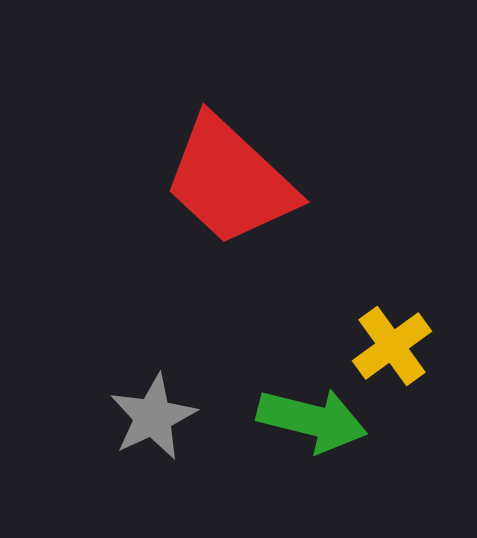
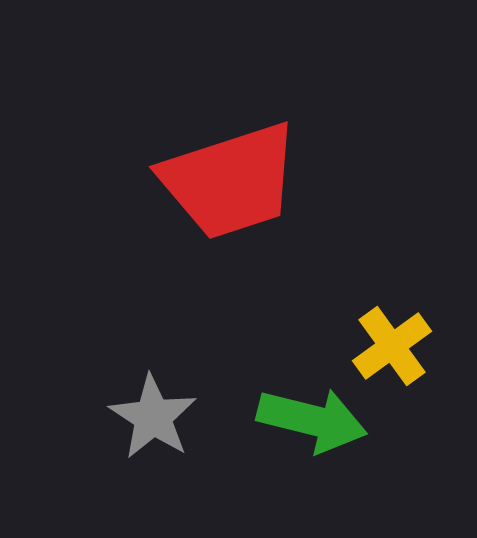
red trapezoid: rotated 61 degrees counterclockwise
gray star: rotated 14 degrees counterclockwise
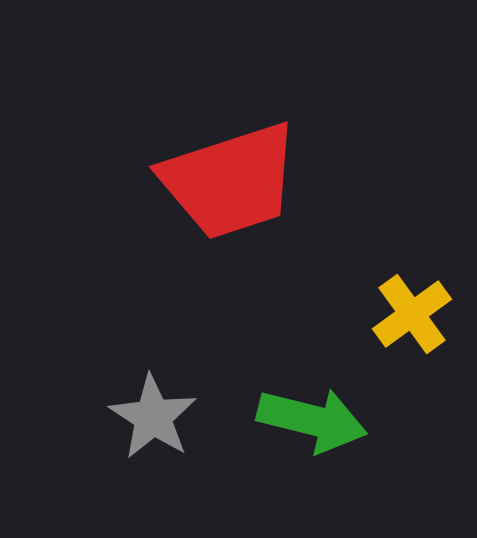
yellow cross: moved 20 px right, 32 px up
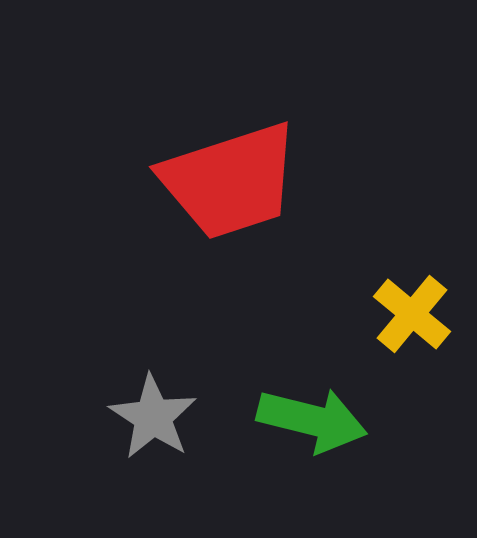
yellow cross: rotated 14 degrees counterclockwise
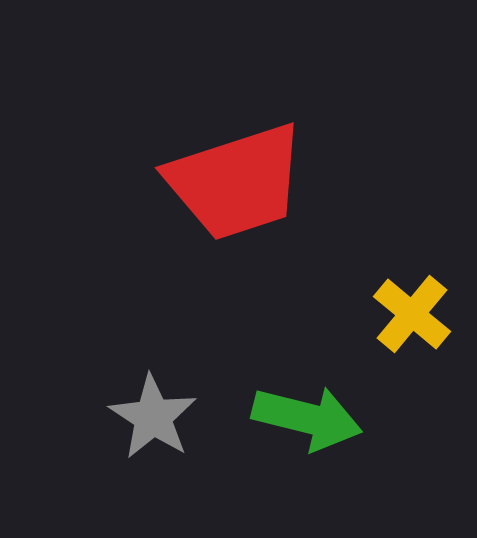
red trapezoid: moved 6 px right, 1 px down
green arrow: moved 5 px left, 2 px up
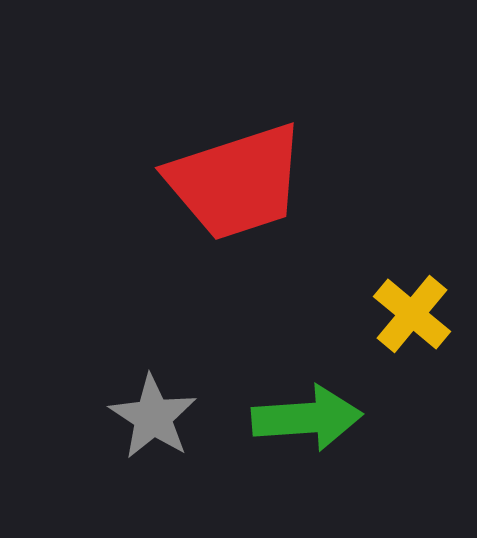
green arrow: rotated 18 degrees counterclockwise
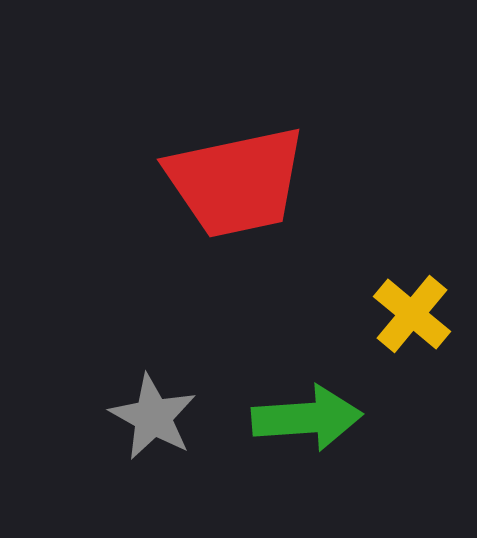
red trapezoid: rotated 6 degrees clockwise
gray star: rotated 4 degrees counterclockwise
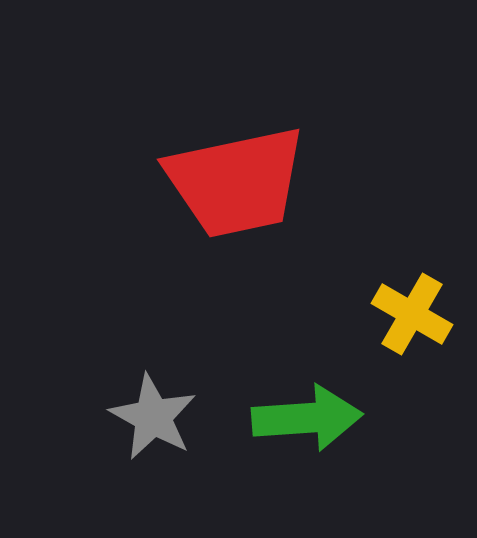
yellow cross: rotated 10 degrees counterclockwise
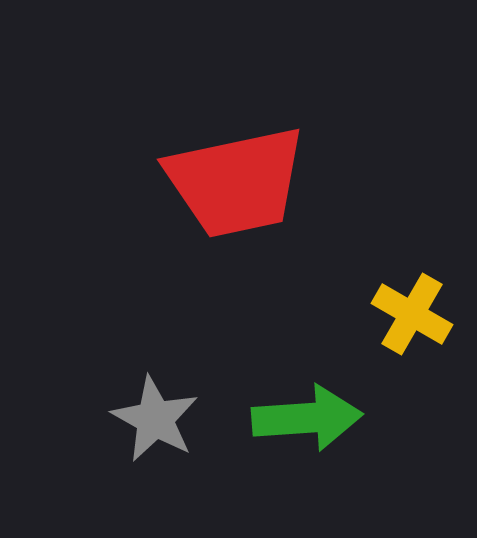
gray star: moved 2 px right, 2 px down
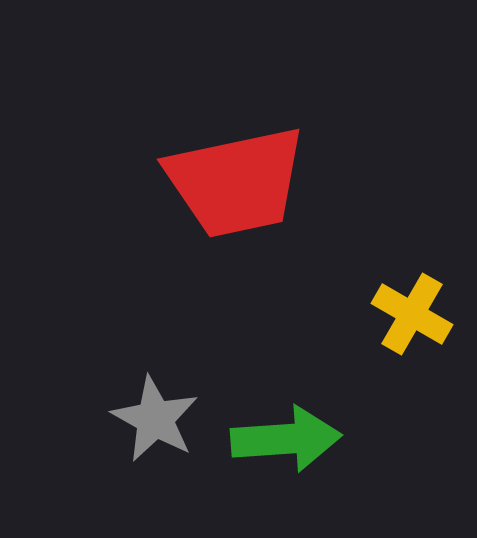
green arrow: moved 21 px left, 21 px down
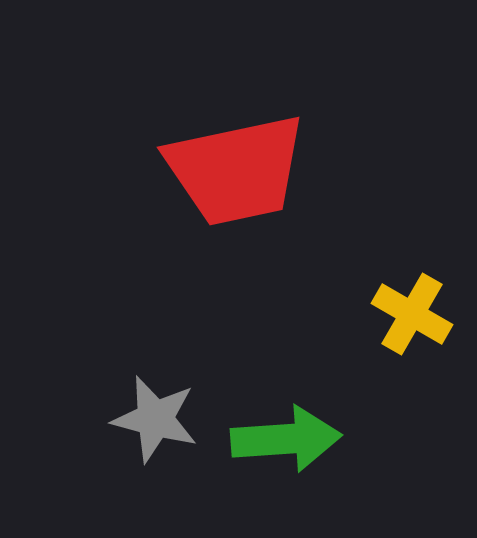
red trapezoid: moved 12 px up
gray star: rotated 14 degrees counterclockwise
